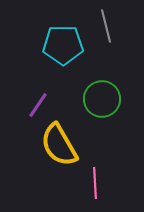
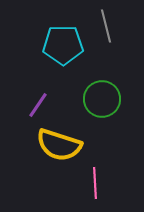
yellow semicircle: rotated 42 degrees counterclockwise
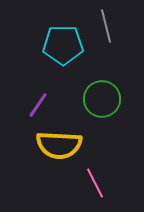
yellow semicircle: rotated 15 degrees counterclockwise
pink line: rotated 24 degrees counterclockwise
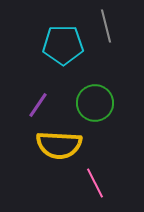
green circle: moved 7 px left, 4 px down
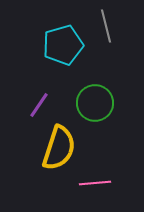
cyan pentagon: rotated 15 degrees counterclockwise
purple line: moved 1 px right
yellow semicircle: moved 3 px down; rotated 75 degrees counterclockwise
pink line: rotated 68 degrees counterclockwise
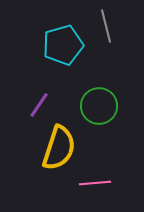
green circle: moved 4 px right, 3 px down
